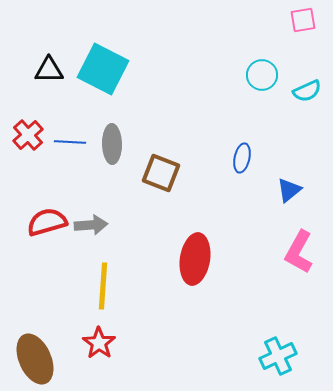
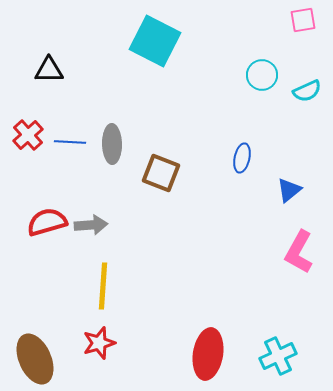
cyan square: moved 52 px right, 28 px up
red ellipse: moved 13 px right, 95 px down
red star: rotated 20 degrees clockwise
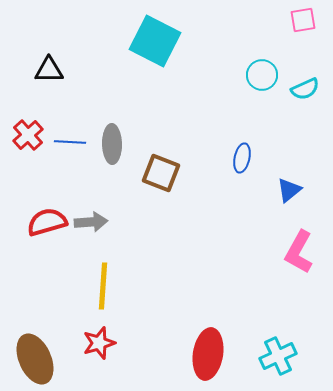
cyan semicircle: moved 2 px left, 2 px up
gray arrow: moved 3 px up
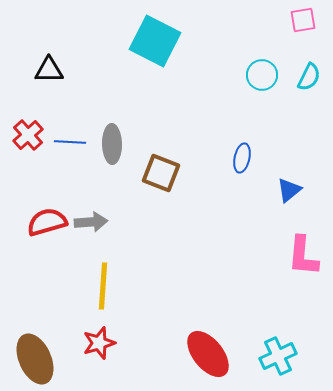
cyan semicircle: moved 4 px right, 12 px up; rotated 40 degrees counterclockwise
pink L-shape: moved 4 px right, 4 px down; rotated 24 degrees counterclockwise
red ellipse: rotated 48 degrees counterclockwise
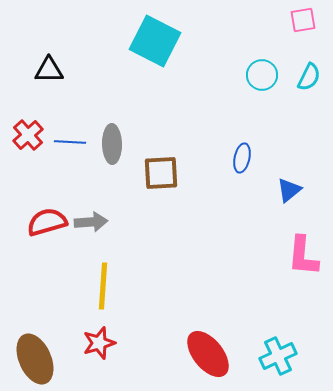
brown square: rotated 24 degrees counterclockwise
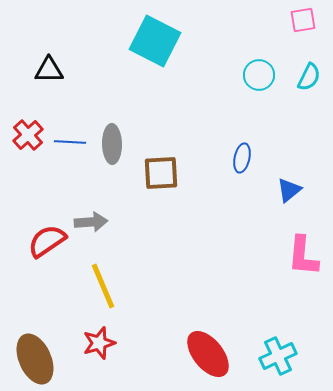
cyan circle: moved 3 px left
red semicircle: moved 19 px down; rotated 18 degrees counterclockwise
yellow line: rotated 27 degrees counterclockwise
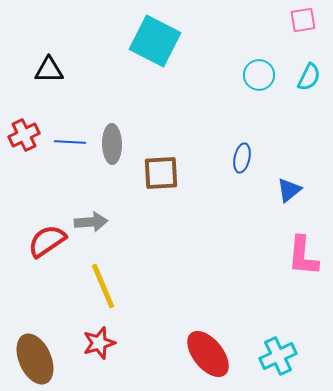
red cross: moved 4 px left; rotated 16 degrees clockwise
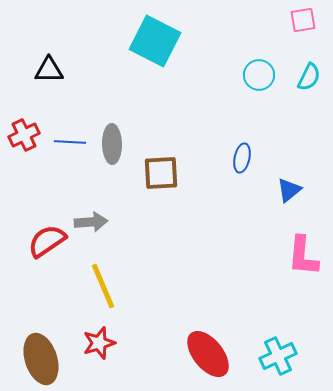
brown ellipse: moved 6 px right; rotated 6 degrees clockwise
